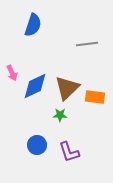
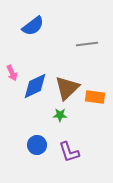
blue semicircle: moved 1 px down; rotated 35 degrees clockwise
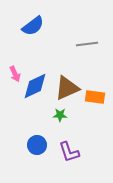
pink arrow: moved 3 px right, 1 px down
brown triangle: rotated 20 degrees clockwise
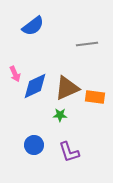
blue circle: moved 3 px left
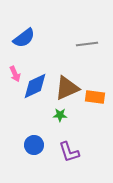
blue semicircle: moved 9 px left, 12 px down
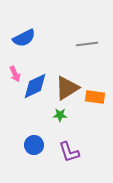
blue semicircle: rotated 10 degrees clockwise
brown triangle: rotated 8 degrees counterclockwise
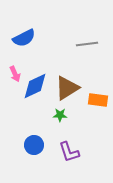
orange rectangle: moved 3 px right, 3 px down
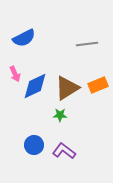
orange rectangle: moved 15 px up; rotated 30 degrees counterclockwise
purple L-shape: moved 5 px left, 1 px up; rotated 145 degrees clockwise
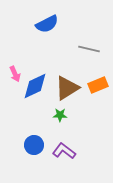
blue semicircle: moved 23 px right, 14 px up
gray line: moved 2 px right, 5 px down; rotated 20 degrees clockwise
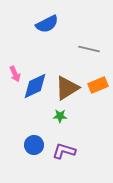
green star: moved 1 px down
purple L-shape: rotated 20 degrees counterclockwise
